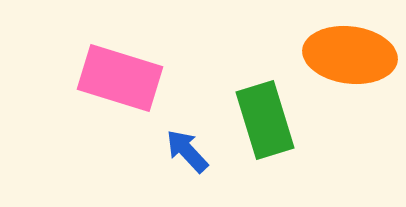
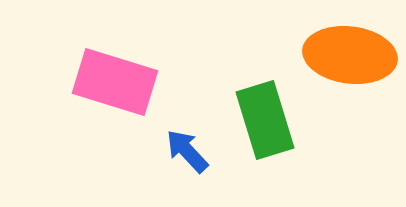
pink rectangle: moved 5 px left, 4 px down
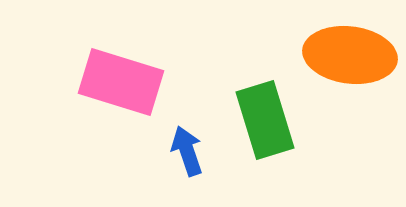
pink rectangle: moved 6 px right
blue arrow: rotated 24 degrees clockwise
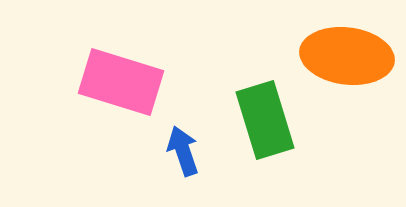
orange ellipse: moved 3 px left, 1 px down
blue arrow: moved 4 px left
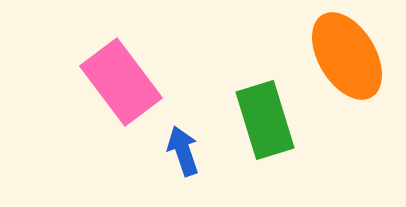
orange ellipse: rotated 52 degrees clockwise
pink rectangle: rotated 36 degrees clockwise
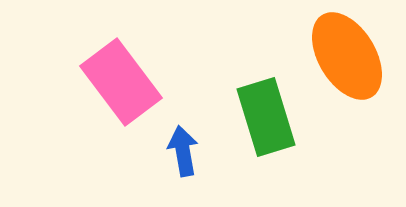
green rectangle: moved 1 px right, 3 px up
blue arrow: rotated 9 degrees clockwise
